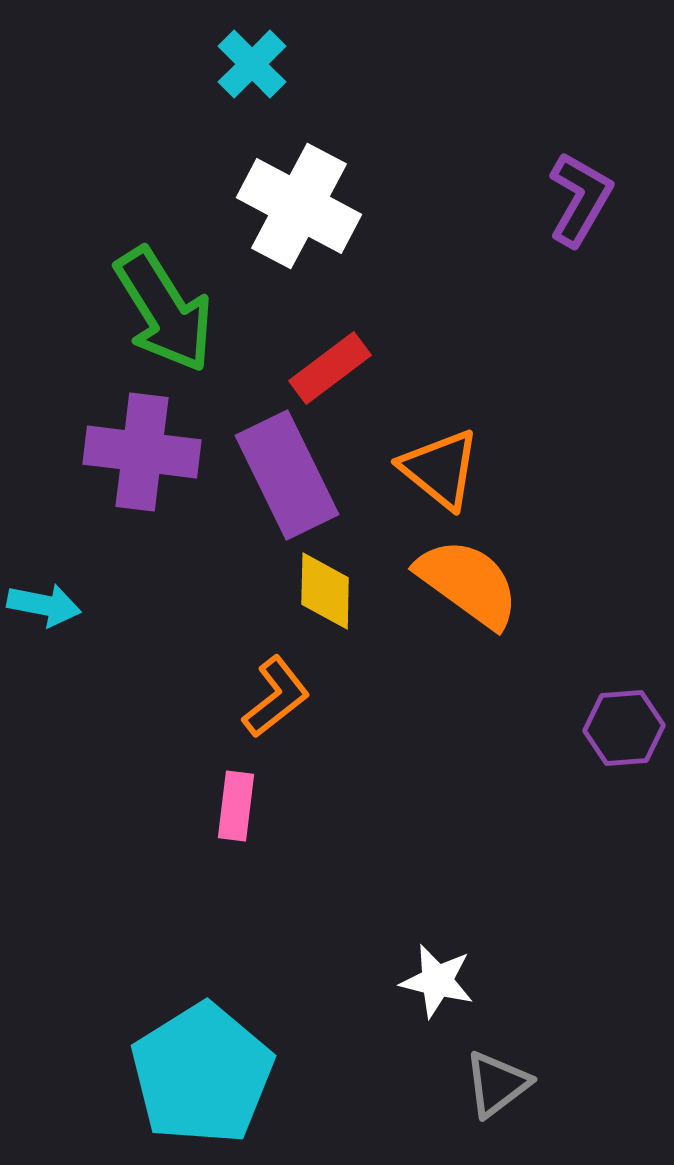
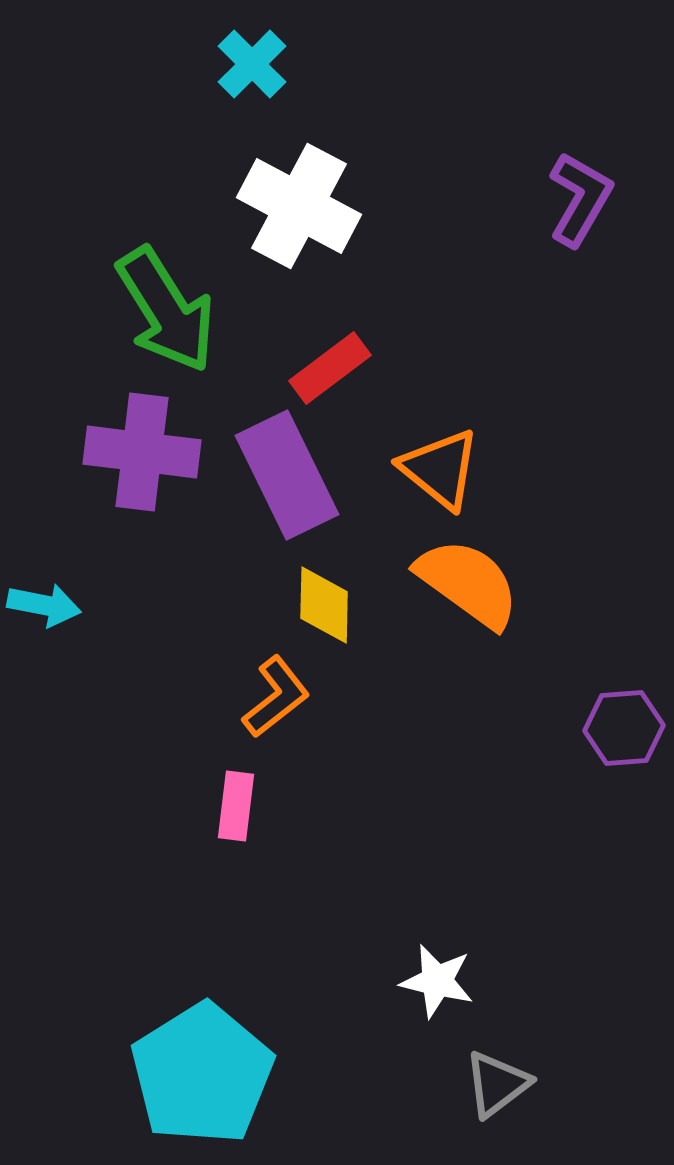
green arrow: moved 2 px right
yellow diamond: moved 1 px left, 14 px down
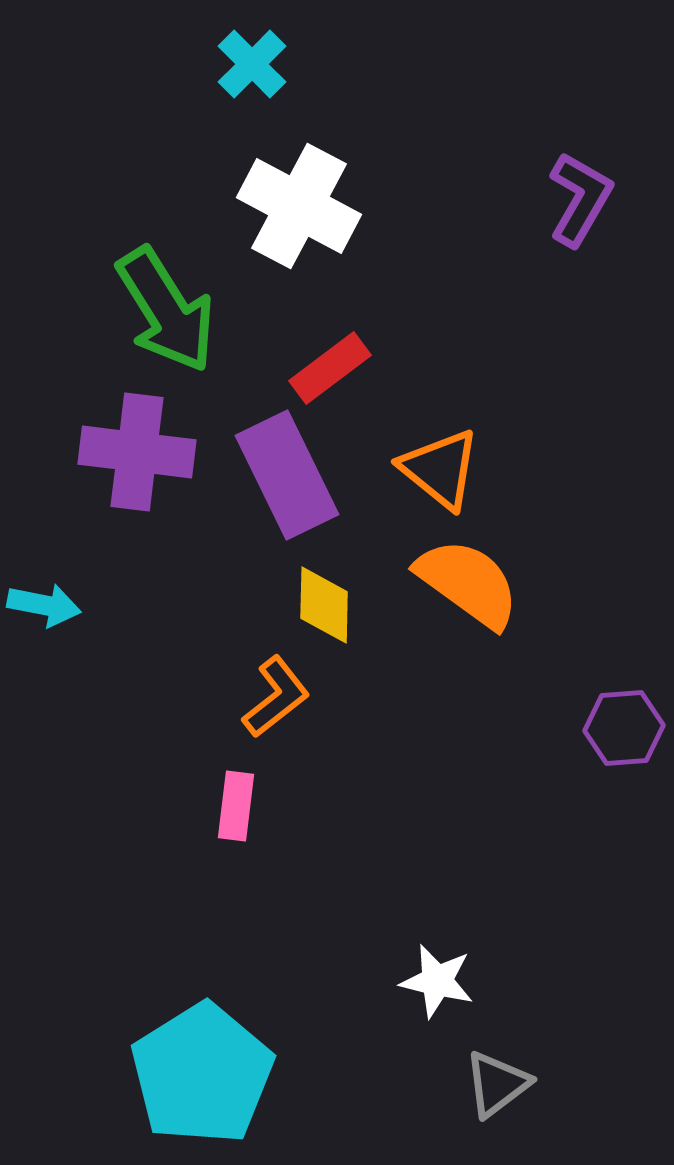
purple cross: moved 5 px left
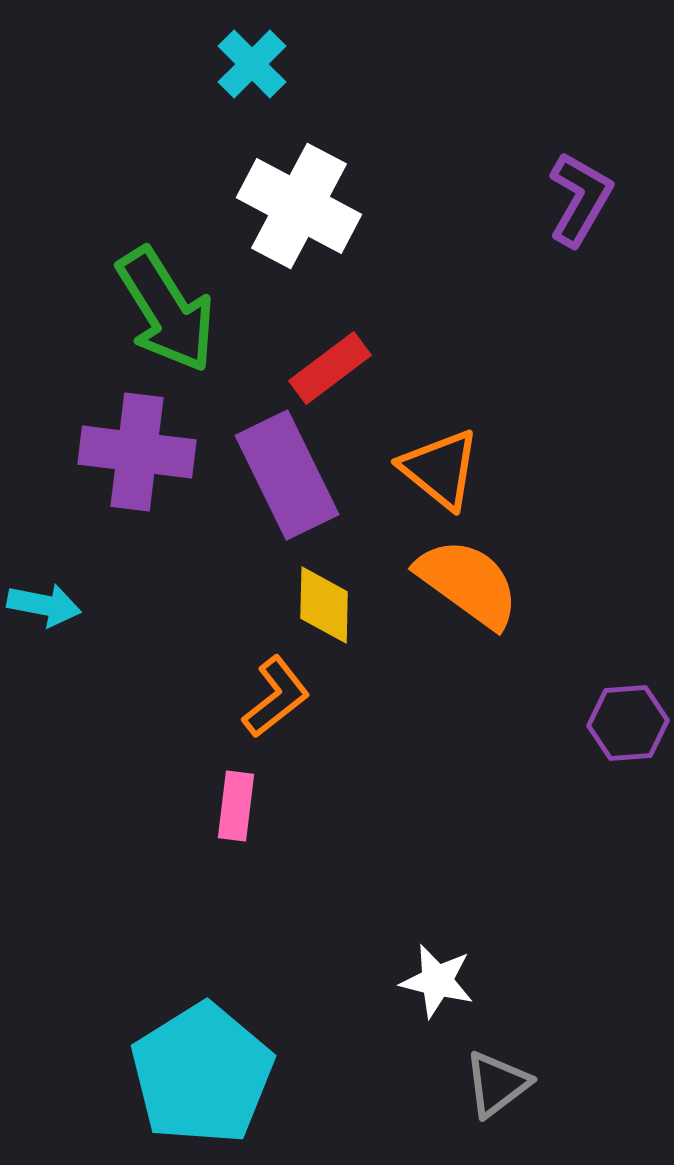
purple hexagon: moved 4 px right, 5 px up
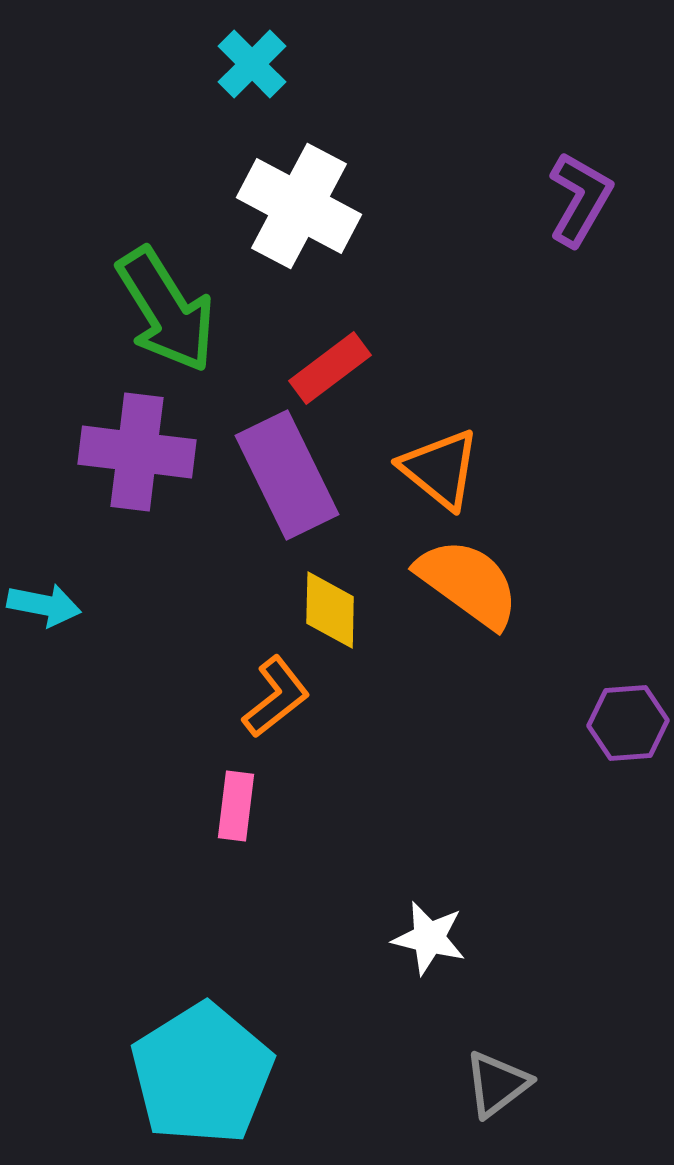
yellow diamond: moved 6 px right, 5 px down
white star: moved 8 px left, 43 px up
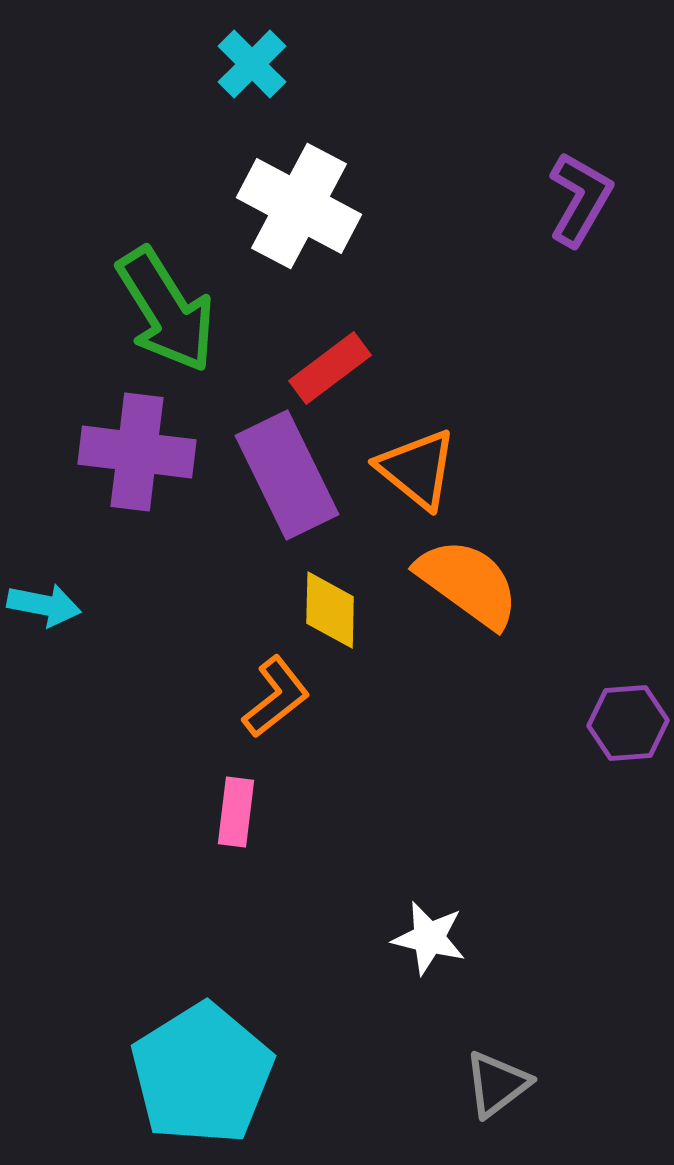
orange triangle: moved 23 px left
pink rectangle: moved 6 px down
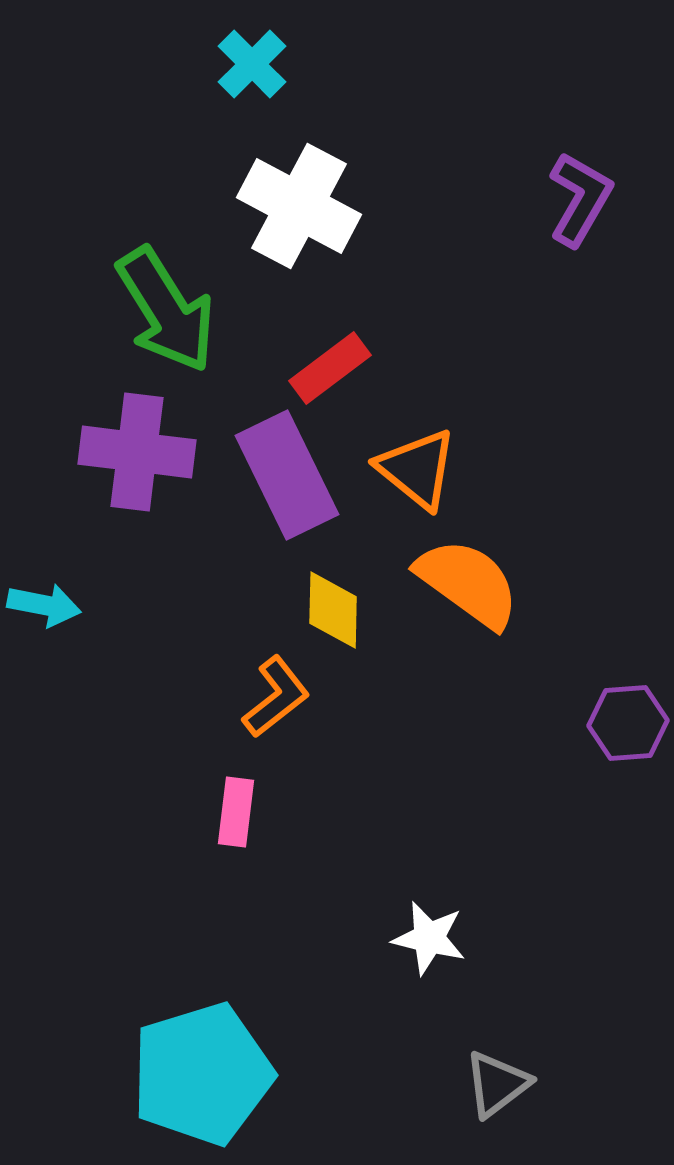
yellow diamond: moved 3 px right
cyan pentagon: rotated 15 degrees clockwise
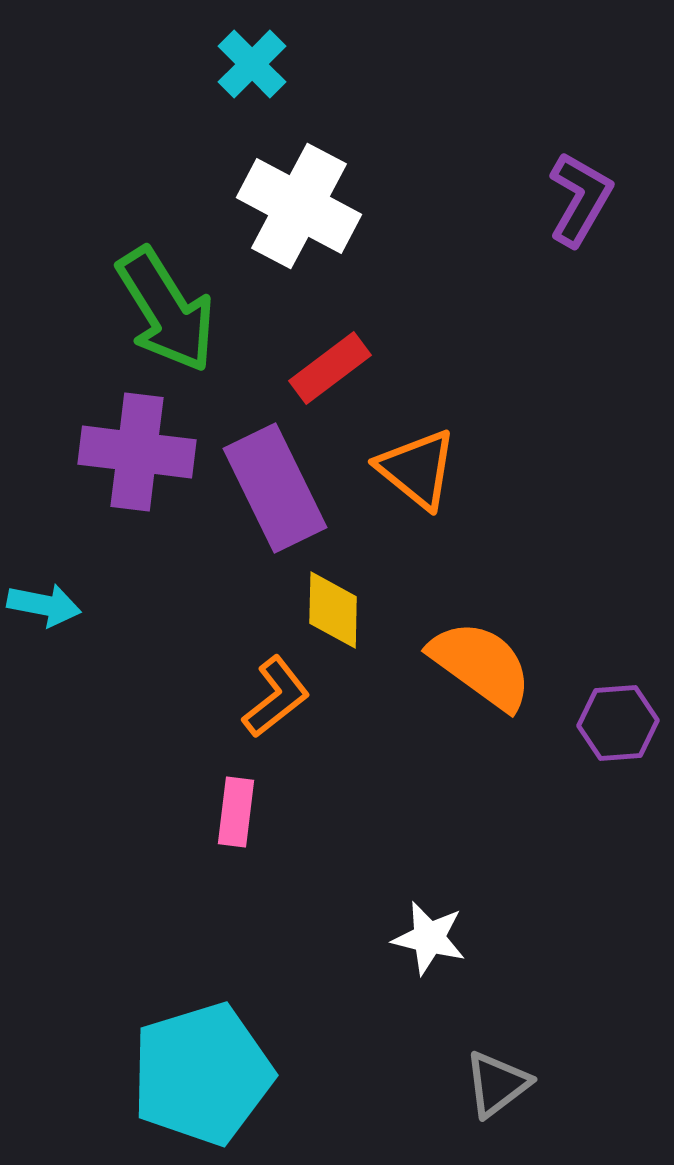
purple rectangle: moved 12 px left, 13 px down
orange semicircle: moved 13 px right, 82 px down
purple hexagon: moved 10 px left
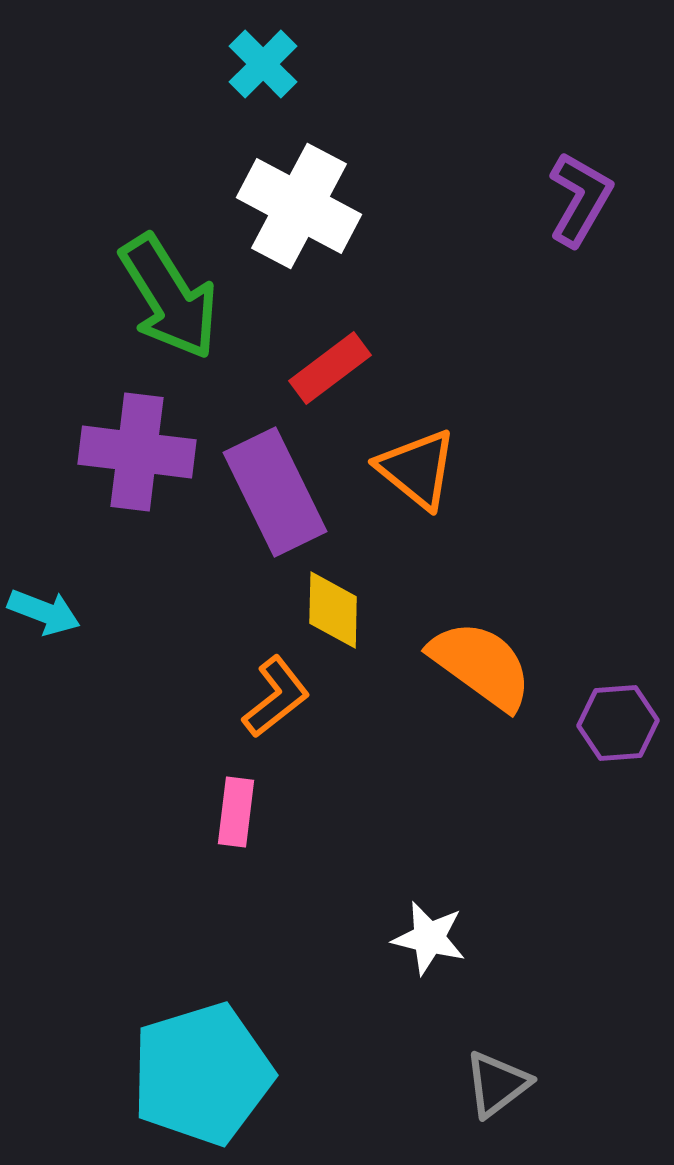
cyan cross: moved 11 px right
green arrow: moved 3 px right, 13 px up
purple rectangle: moved 4 px down
cyan arrow: moved 7 px down; rotated 10 degrees clockwise
